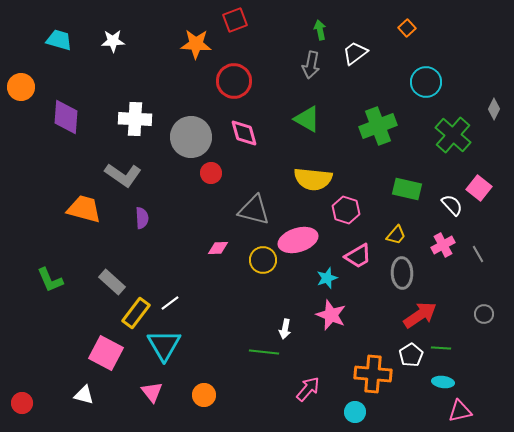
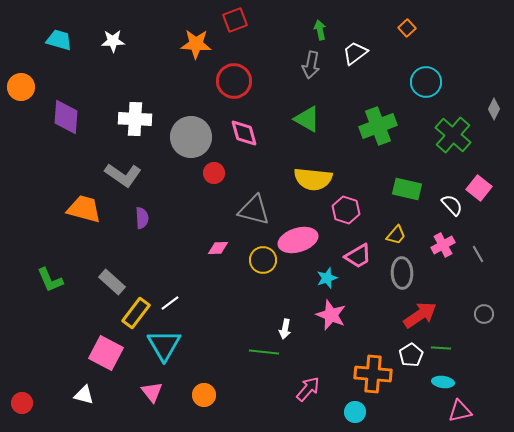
red circle at (211, 173): moved 3 px right
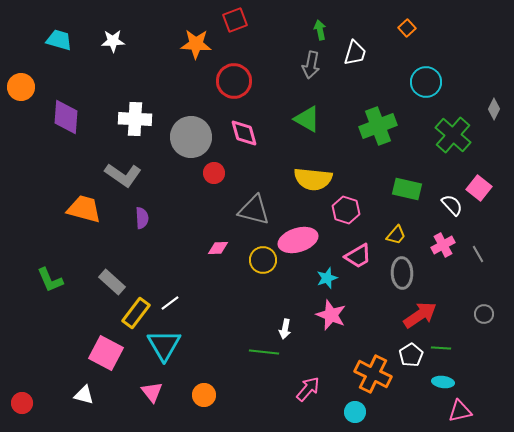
white trapezoid at (355, 53): rotated 144 degrees clockwise
orange cross at (373, 374): rotated 21 degrees clockwise
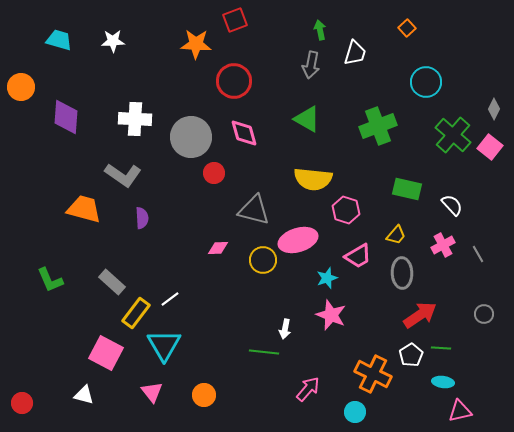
pink square at (479, 188): moved 11 px right, 41 px up
white line at (170, 303): moved 4 px up
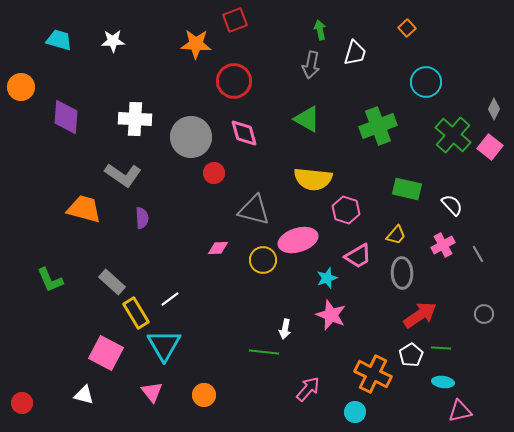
yellow rectangle at (136, 313): rotated 68 degrees counterclockwise
